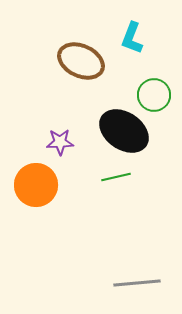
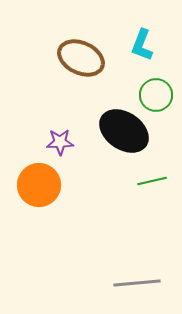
cyan L-shape: moved 10 px right, 7 px down
brown ellipse: moved 3 px up
green circle: moved 2 px right
green line: moved 36 px right, 4 px down
orange circle: moved 3 px right
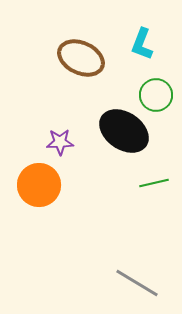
cyan L-shape: moved 1 px up
green line: moved 2 px right, 2 px down
gray line: rotated 36 degrees clockwise
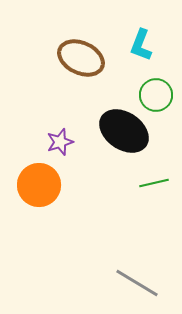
cyan L-shape: moved 1 px left, 1 px down
purple star: rotated 16 degrees counterclockwise
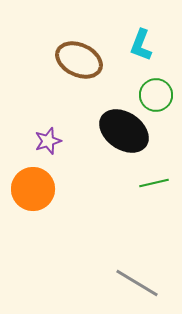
brown ellipse: moved 2 px left, 2 px down
purple star: moved 12 px left, 1 px up
orange circle: moved 6 px left, 4 px down
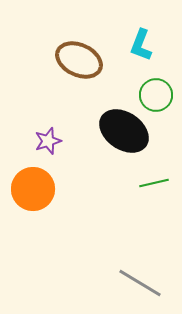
gray line: moved 3 px right
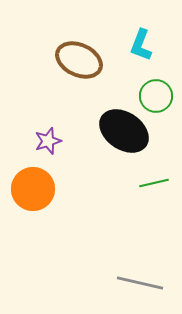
green circle: moved 1 px down
gray line: rotated 18 degrees counterclockwise
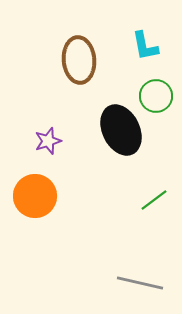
cyan L-shape: moved 4 px right, 1 px down; rotated 32 degrees counterclockwise
brown ellipse: rotated 60 degrees clockwise
black ellipse: moved 3 px left, 1 px up; rotated 30 degrees clockwise
green line: moved 17 px down; rotated 24 degrees counterclockwise
orange circle: moved 2 px right, 7 px down
